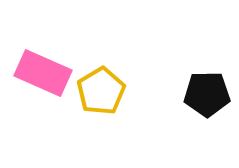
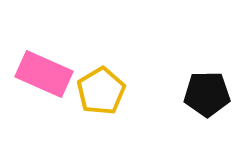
pink rectangle: moved 1 px right, 1 px down
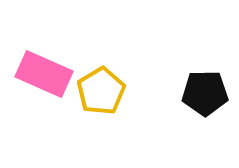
black pentagon: moved 2 px left, 1 px up
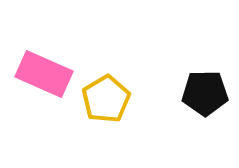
yellow pentagon: moved 5 px right, 8 px down
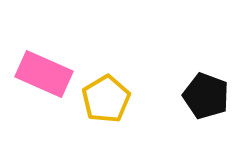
black pentagon: moved 1 px right, 3 px down; rotated 21 degrees clockwise
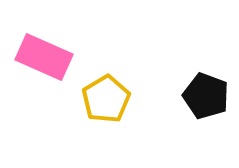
pink rectangle: moved 17 px up
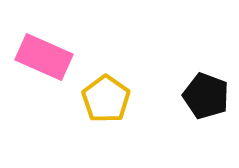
yellow pentagon: rotated 6 degrees counterclockwise
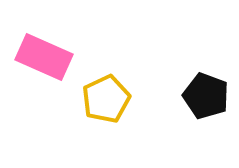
yellow pentagon: rotated 12 degrees clockwise
